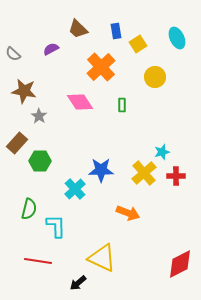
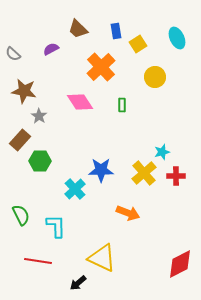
brown rectangle: moved 3 px right, 3 px up
green semicircle: moved 8 px left, 6 px down; rotated 40 degrees counterclockwise
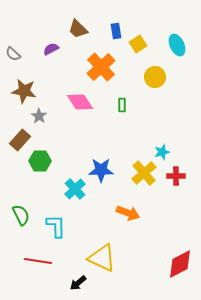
cyan ellipse: moved 7 px down
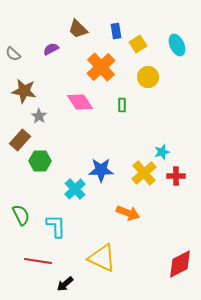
yellow circle: moved 7 px left
black arrow: moved 13 px left, 1 px down
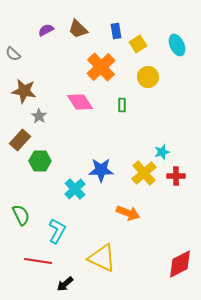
purple semicircle: moved 5 px left, 19 px up
cyan L-shape: moved 1 px right, 5 px down; rotated 30 degrees clockwise
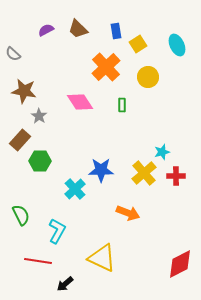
orange cross: moved 5 px right
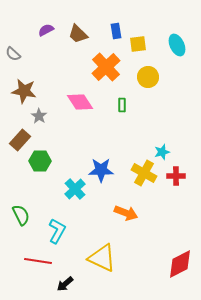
brown trapezoid: moved 5 px down
yellow square: rotated 24 degrees clockwise
yellow cross: rotated 20 degrees counterclockwise
orange arrow: moved 2 px left
